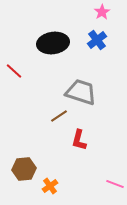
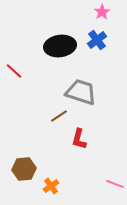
black ellipse: moved 7 px right, 3 px down
red L-shape: moved 1 px up
orange cross: moved 1 px right
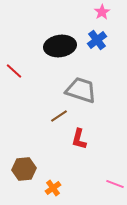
gray trapezoid: moved 2 px up
orange cross: moved 2 px right, 2 px down
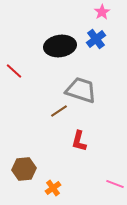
blue cross: moved 1 px left, 1 px up
brown line: moved 5 px up
red L-shape: moved 2 px down
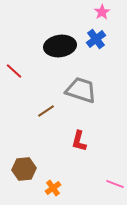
brown line: moved 13 px left
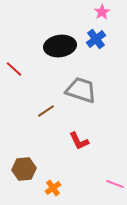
red line: moved 2 px up
red L-shape: rotated 40 degrees counterclockwise
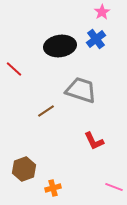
red L-shape: moved 15 px right
brown hexagon: rotated 15 degrees counterclockwise
pink line: moved 1 px left, 3 px down
orange cross: rotated 21 degrees clockwise
